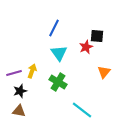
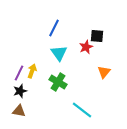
purple line: moved 5 px right; rotated 49 degrees counterclockwise
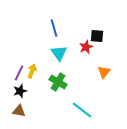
blue line: rotated 42 degrees counterclockwise
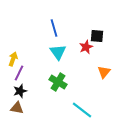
cyan triangle: moved 1 px left, 1 px up
yellow arrow: moved 19 px left, 12 px up
brown triangle: moved 2 px left, 3 px up
